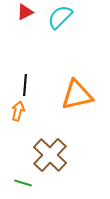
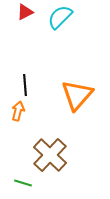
black line: rotated 10 degrees counterclockwise
orange triangle: rotated 36 degrees counterclockwise
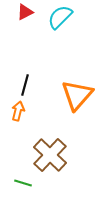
black line: rotated 20 degrees clockwise
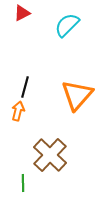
red triangle: moved 3 px left, 1 px down
cyan semicircle: moved 7 px right, 8 px down
black line: moved 2 px down
green line: rotated 72 degrees clockwise
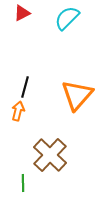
cyan semicircle: moved 7 px up
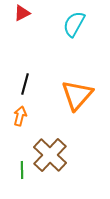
cyan semicircle: moved 7 px right, 6 px down; rotated 16 degrees counterclockwise
black line: moved 3 px up
orange arrow: moved 2 px right, 5 px down
green line: moved 1 px left, 13 px up
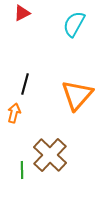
orange arrow: moved 6 px left, 3 px up
